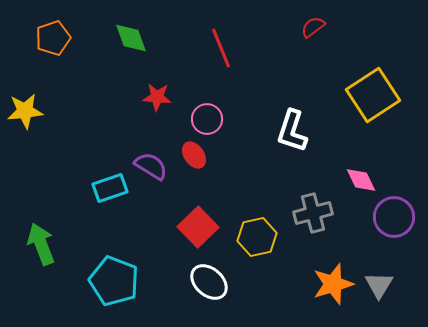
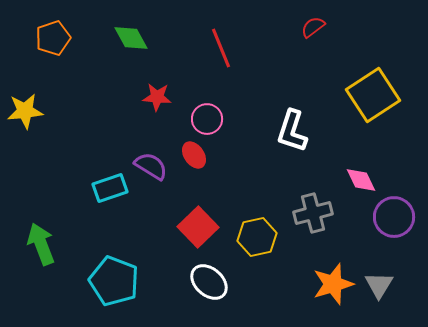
green diamond: rotated 9 degrees counterclockwise
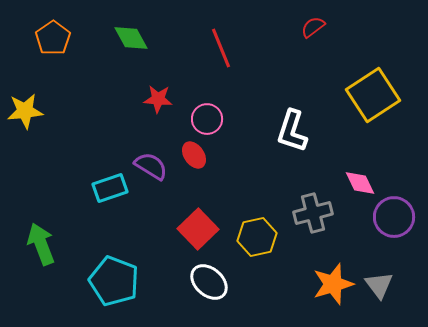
orange pentagon: rotated 16 degrees counterclockwise
red star: moved 1 px right, 2 px down
pink diamond: moved 1 px left, 3 px down
red square: moved 2 px down
gray triangle: rotated 8 degrees counterclockwise
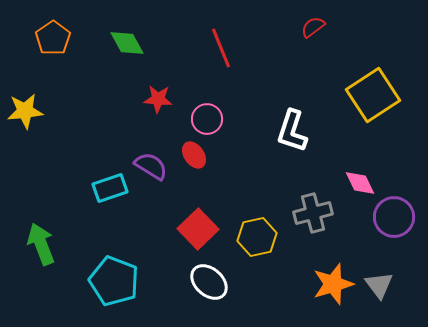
green diamond: moved 4 px left, 5 px down
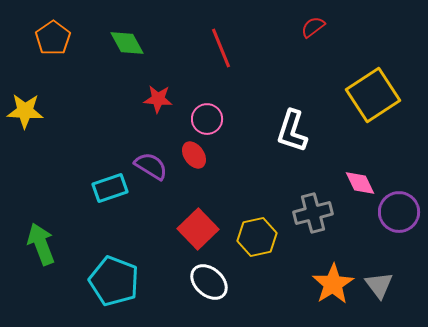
yellow star: rotated 9 degrees clockwise
purple circle: moved 5 px right, 5 px up
orange star: rotated 15 degrees counterclockwise
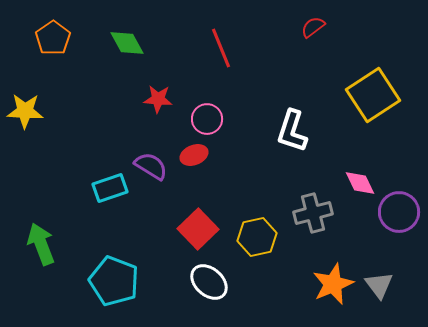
red ellipse: rotated 76 degrees counterclockwise
orange star: rotated 9 degrees clockwise
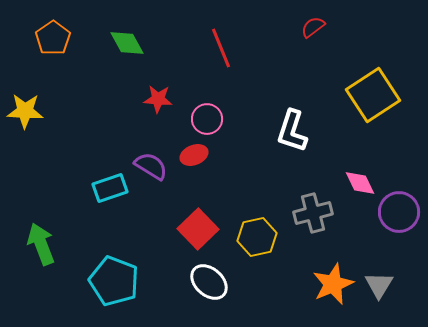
gray triangle: rotated 8 degrees clockwise
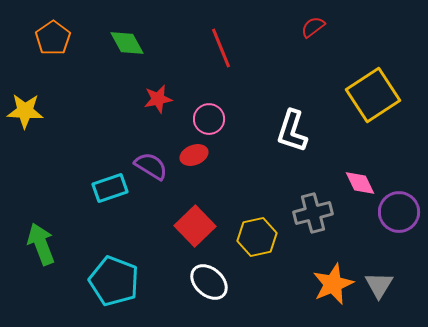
red star: rotated 16 degrees counterclockwise
pink circle: moved 2 px right
red square: moved 3 px left, 3 px up
